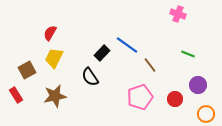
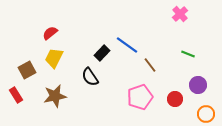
pink cross: moved 2 px right; rotated 28 degrees clockwise
red semicircle: rotated 21 degrees clockwise
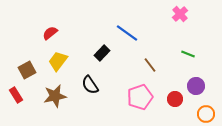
blue line: moved 12 px up
yellow trapezoid: moved 4 px right, 3 px down; rotated 10 degrees clockwise
black semicircle: moved 8 px down
purple circle: moved 2 px left, 1 px down
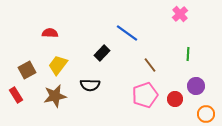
red semicircle: rotated 42 degrees clockwise
green line: rotated 72 degrees clockwise
yellow trapezoid: moved 4 px down
black semicircle: rotated 54 degrees counterclockwise
pink pentagon: moved 5 px right, 2 px up
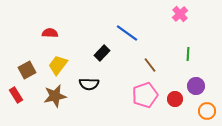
black semicircle: moved 1 px left, 1 px up
orange circle: moved 1 px right, 3 px up
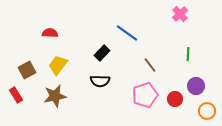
black semicircle: moved 11 px right, 3 px up
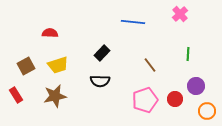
blue line: moved 6 px right, 11 px up; rotated 30 degrees counterclockwise
yellow trapezoid: rotated 145 degrees counterclockwise
brown square: moved 1 px left, 4 px up
pink pentagon: moved 5 px down
